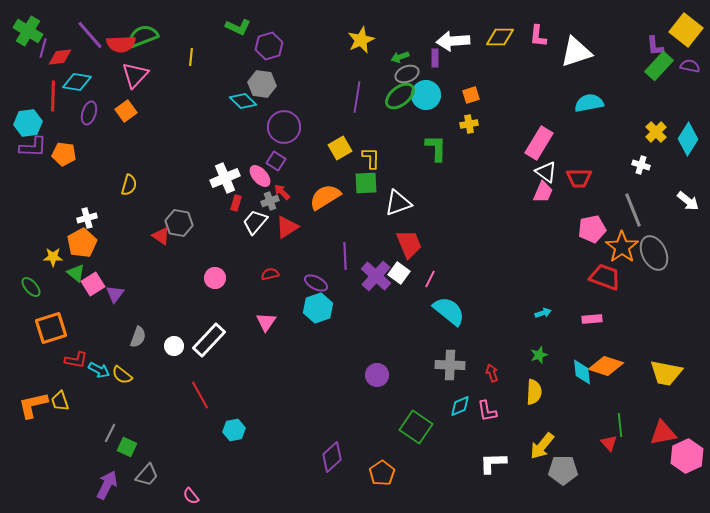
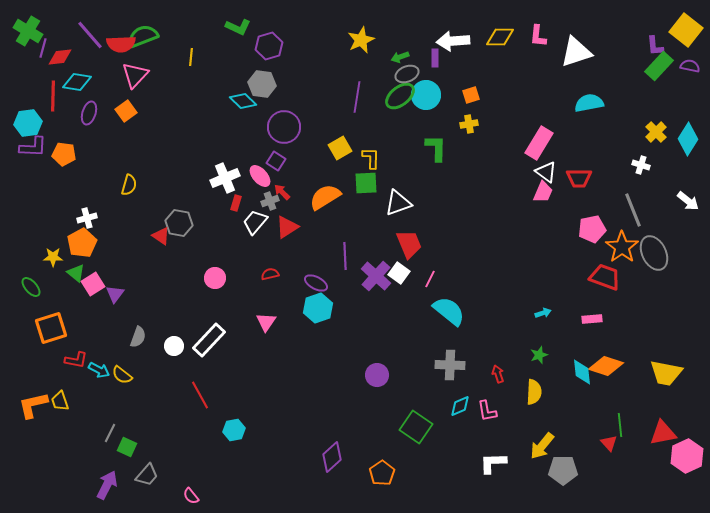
red arrow at (492, 373): moved 6 px right, 1 px down
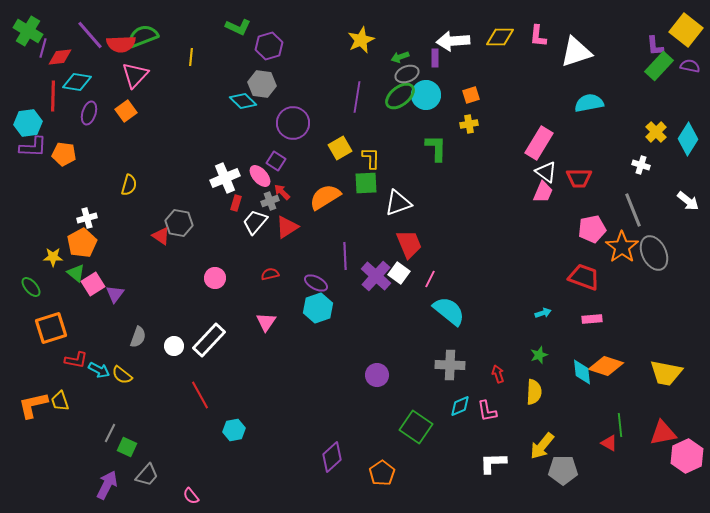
purple circle at (284, 127): moved 9 px right, 4 px up
red trapezoid at (605, 277): moved 21 px left
red triangle at (609, 443): rotated 18 degrees counterclockwise
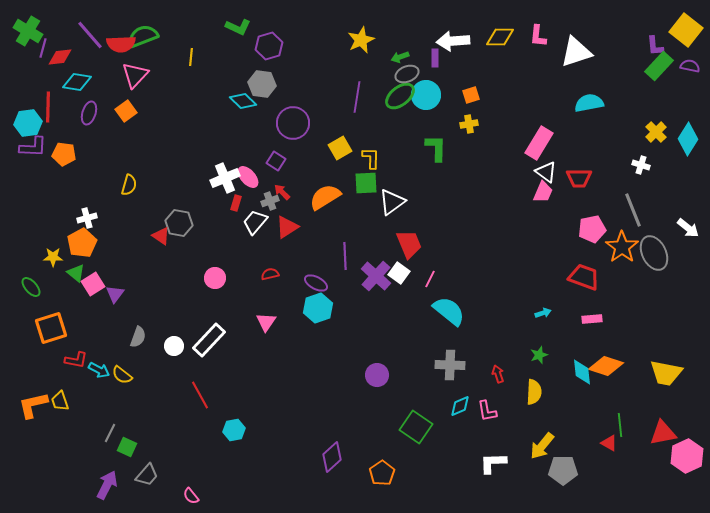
red line at (53, 96): moved 5 px left, 11 px down
pink ellipse at (260, 176): moved 12 px left, 1 px down
white arrow at (688, 201): moved 27 px down
white triangle at (398, 203): moved 6 px left, 1 px up; rotated 16 degrees counterclockwise
